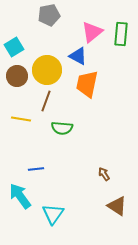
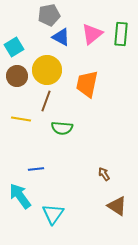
pink triangle: moved 2 px down
blue triangle: moved 17 px left, 19 px up
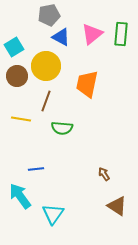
yellow circle: moved 1 px left, 4 px up
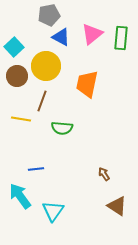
green rectangle: moved 4 px down
cyan square: rotated 12 degrees counterclockwise
brown line: moved 4 px left
cyan triangle: moved 3 px up
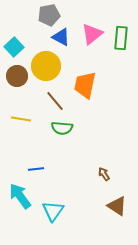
orange trapezoid: moved 2 px left, 1 px down
brown line: moved 13 px right; rotated 60 degrees counterclockwise
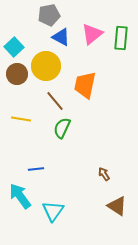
brown circle: moved 2 px up
green semicircle: rotated 110 degrees clockwise
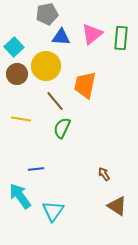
gray pentagon: moved 2 px left, 1 px up
blue triangle: rotated 24 degrees counterclockwise
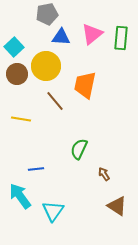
green semicircle: moved 17 px right, 21 px down
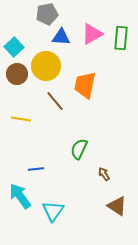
pink triangle: rotated 10 degrees clockwise
